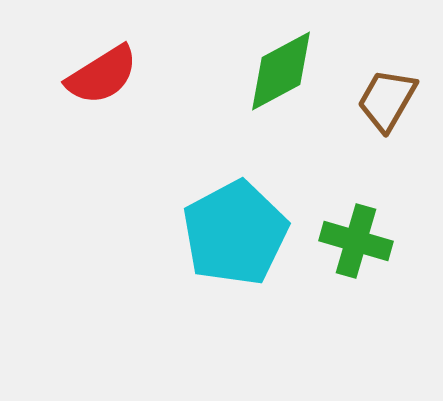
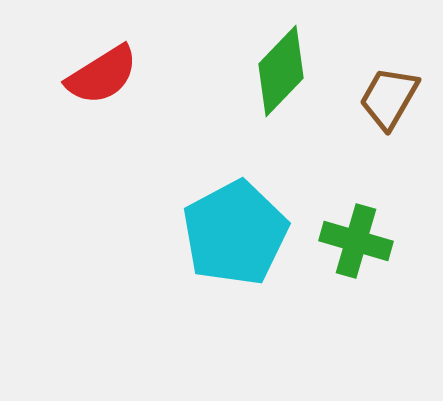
green diamond: rotated 18 degrees counterclockwise
brown trapezoid: moved 2 px right, 2 px up
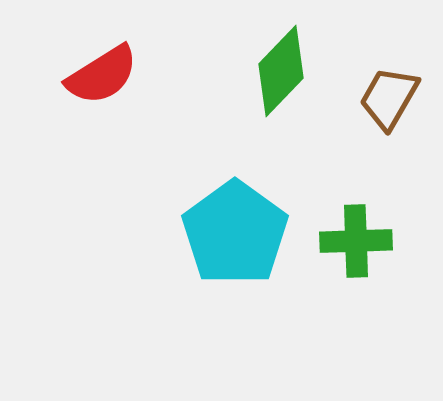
cyan pentagon: rotated 8 degrees counterclockwise
green cross: rotated 18 degrees counterclockwise
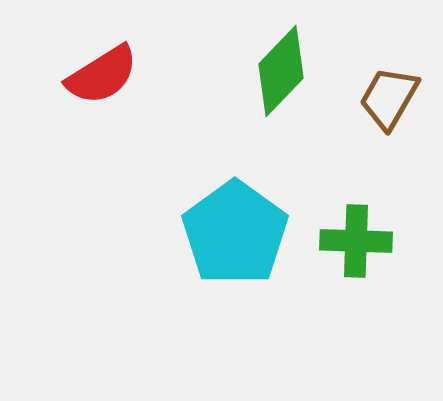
green cross: rotated 4 degrees clockwise
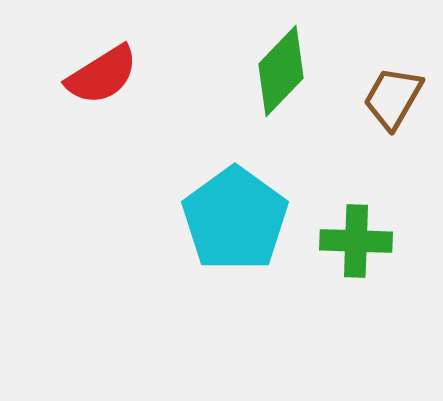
brown trapezoid: moved 4 px right
cyan pentagon: moved 14 px up
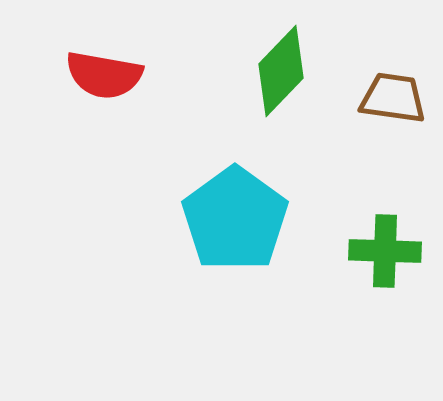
red semicircle: moved 2 px right; rotated 42 degrees clockwise
brown trapezoid: rotated 68 degrees clockwise
green cross: moved 29 px right, 10 px down
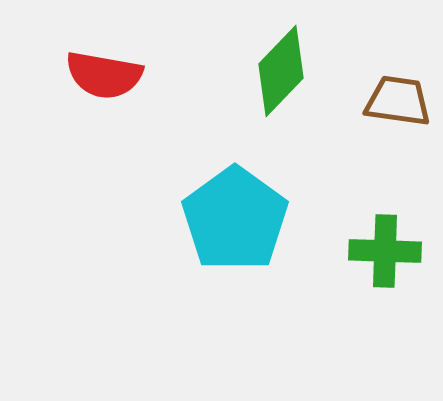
brown trapezoid: moved 5 px right, 3 px down
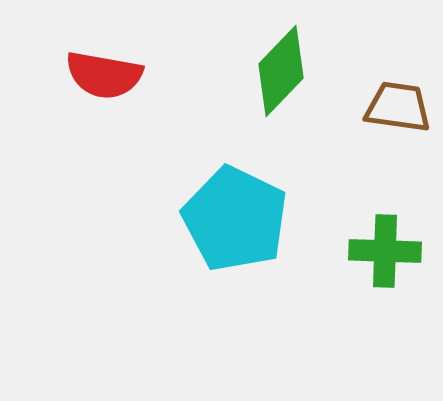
brown trapezoid: moved 6 px down
cyan pentagon: rotated 10 degrees counterclockwise
